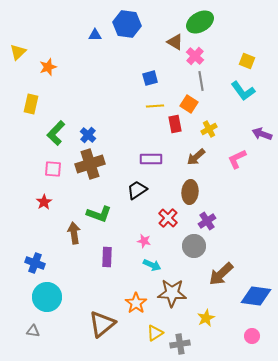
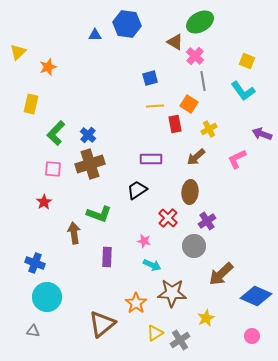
gray line at (201, 81): moved 2 px right
blue diamond at (256, 296): rotated 16 degrees clockwise
gray cross at (180, 344): moved 4 px up; rotated 24 degrees counterclockwise
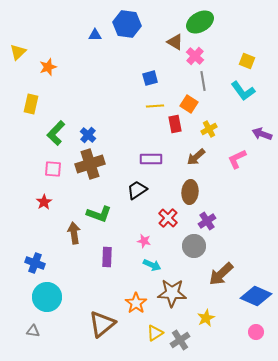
pink circle at (252, 336): moved 4 px right, 4 px up
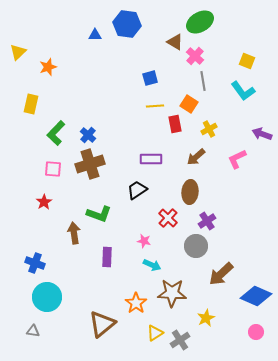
gray circle at (194, 246): moved 2 px right
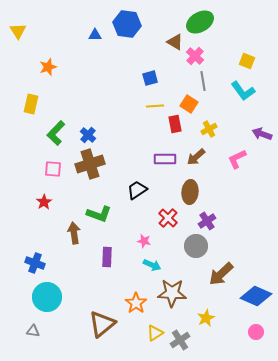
yellow triangle at (18, 52): moved 21 px up; rotated 18 degrees counterclockwise
purple rectangle at (151, 159): moved 14 px right
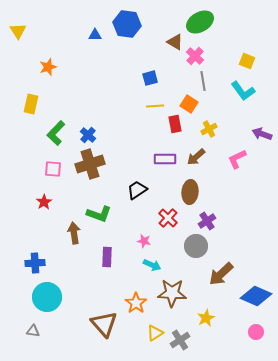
blue cross at (35, 263): rotated 24 degrees counterclockwise
brown triangle at (102, 324): moved 2 px right; rotated 32 degrees counterclockwise
